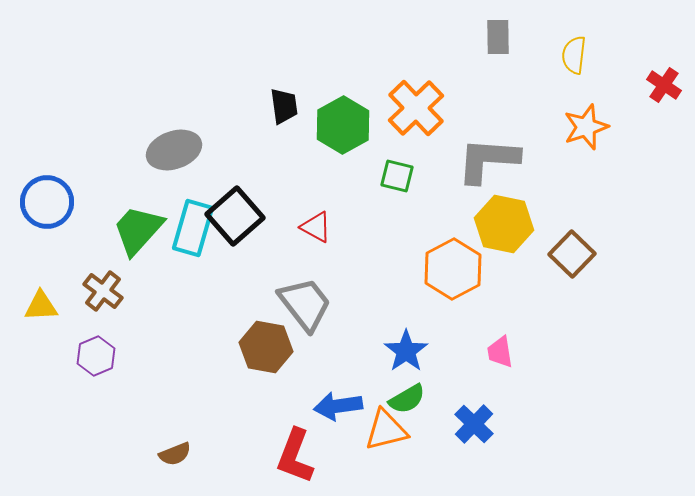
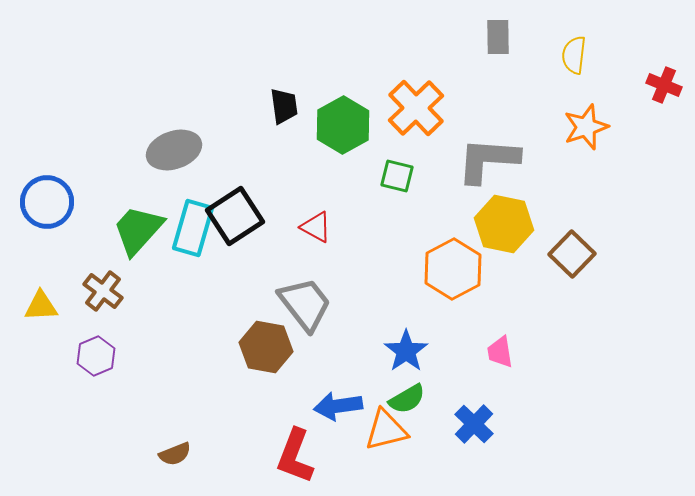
red cross: rotated 12 degrees counterclockwise
black square: rotated 8 degrees clockwise
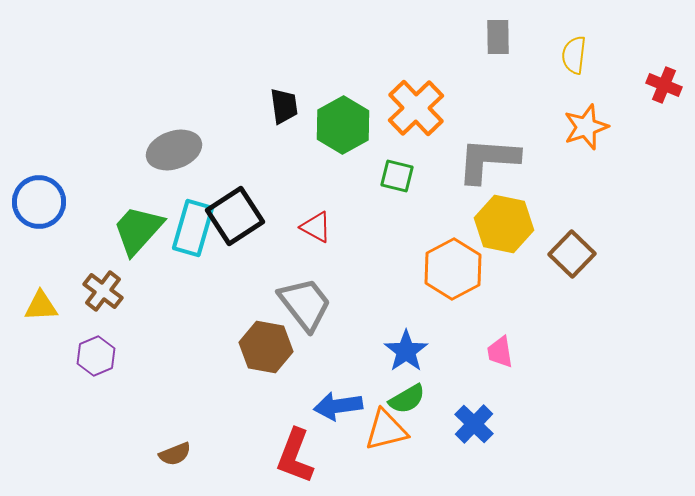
blue circle: moved 8 px left
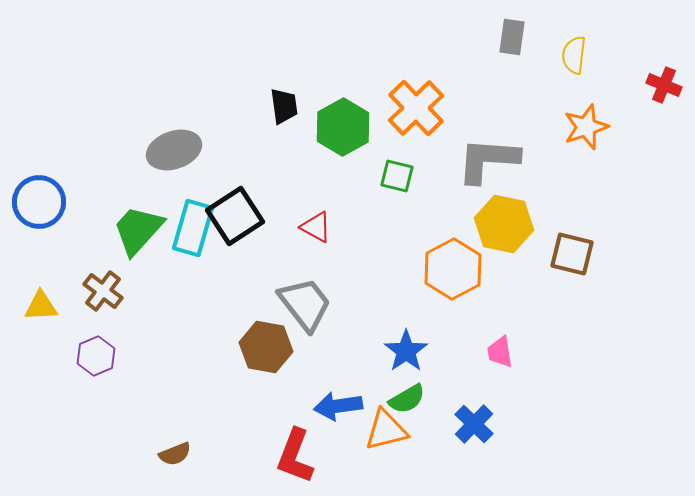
gray rectangle: moved 14 px right; rotated 9 degrees clockwise
green hexagon: moved 2 px down
brown square: rotated 30 degrees counterclockwise
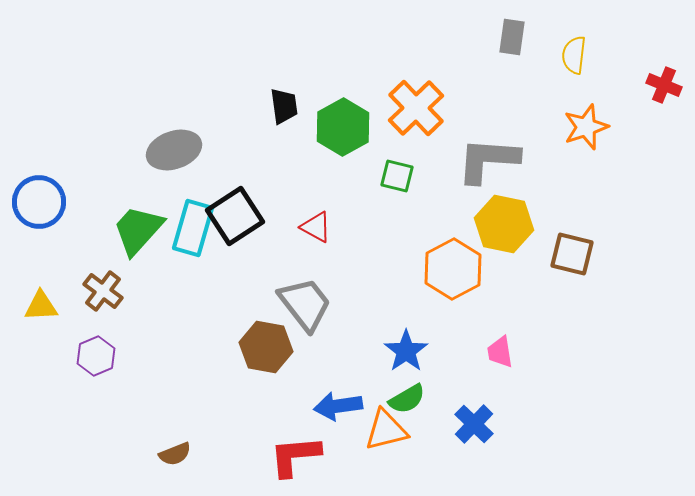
red L-shape: rotated 64 degrees clockwise
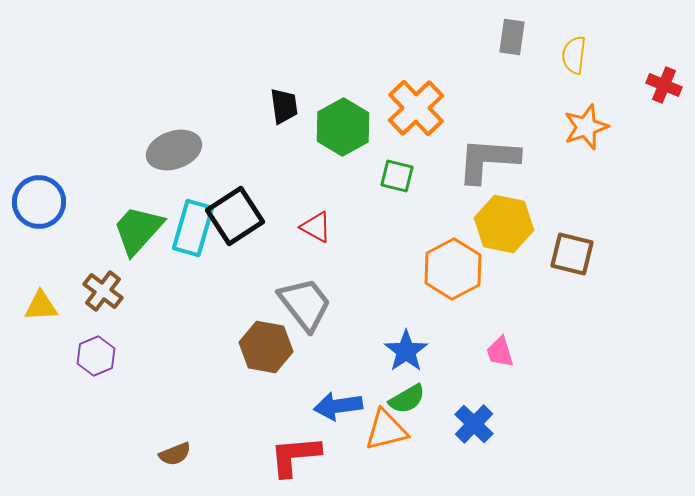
pink trapezoid: rotated 8 degrees counterclockwise
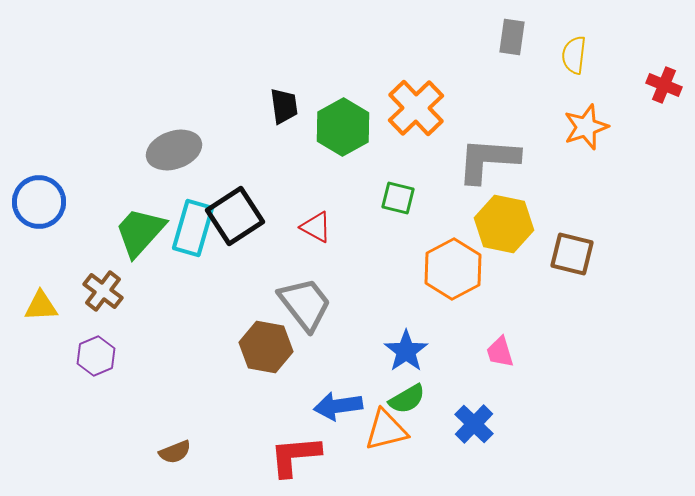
green square: moved 1 px right, 22 px down
green trapezoid: moved 2 px right, 2 px down
brown semicircle: moved 2 px up
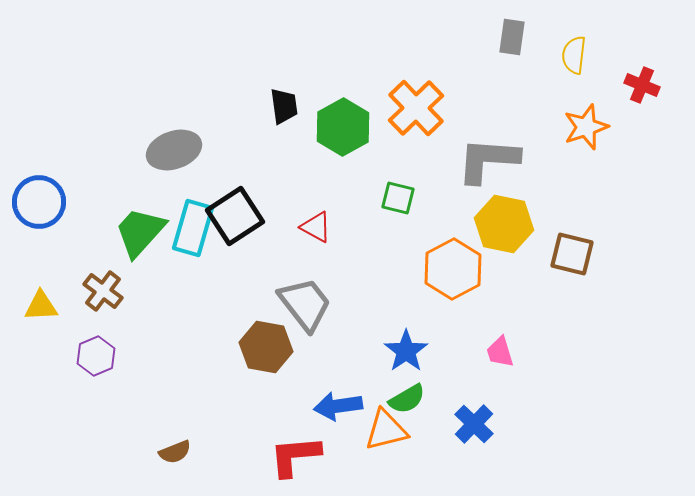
red cross: moved 22 px left
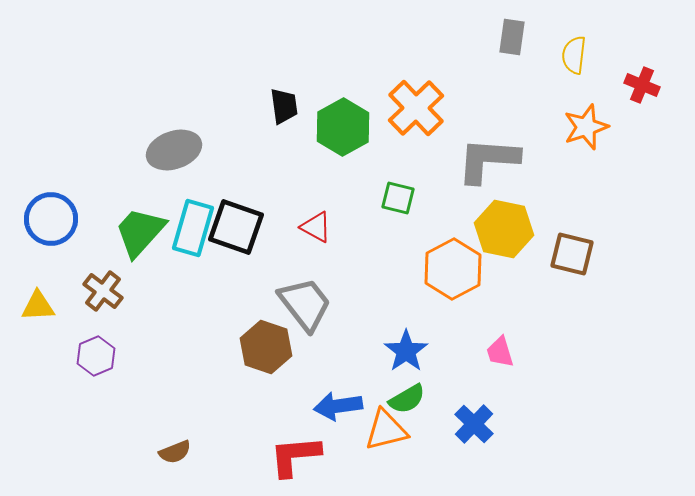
blue circle: moved 12 px right, 17 px down
black square: moved 1 px right, 11 px down; rotated 38 degrees counterclockwise
yellow hexagon: moved 5 px down
yellow triangle: moved 3 px left
brown hexagon: rotated 9 degrees clockwise
